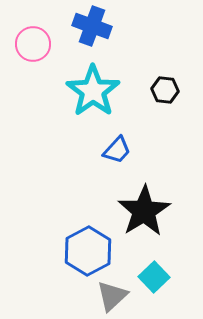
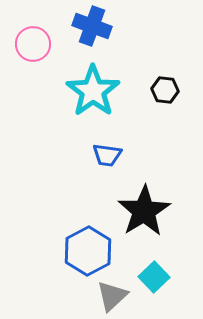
blue trapezoid: moved 10 px left, 5 px down; rotated 56 degrees clockwise
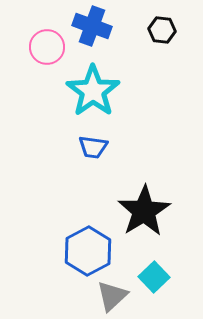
pink circle: moved 14 px right, 3 px down
black hexagon: moved 3 px left, 60 px up
blue trapezoid: moved 14 px left, 8 px up
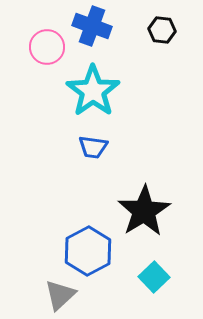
gray triangle: moved 52 px left, 1 px up
